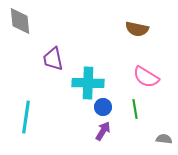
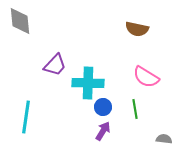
purple trapezoid: moved 2 px right, 6 px down; rotated 125 degrees counterclockwise
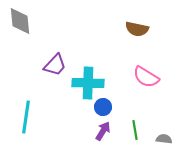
green line: moved 21 px down
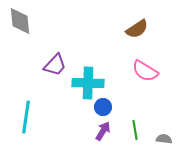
brown semicircle: rotated 45 degrees counterclockwise
pink semicircle: moved 1 px left, 6 px up
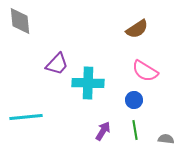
purple trapezoid: moved 2 px right, 1 px up
blue circle: moved 31 px right, 7 px up
cyan line: rotated 76 degrees clockwise
gray semicircle: moved 2 px right
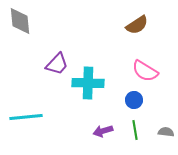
brown semicircle: moved 4 px up
purple arrow: rotated 138 degrees counterclockwise
gray semicircle: moved 7 px up
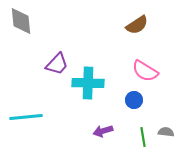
gray diamond: moved 1 px right
green line: moved 8 px right, 7 px down
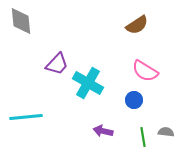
cyan cross: rotated 28 degrees clockwise
purple arrow: rotated 30 degrees clockwise
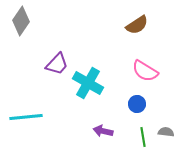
gray diamond: rotated 40 degrees clockwise
blue circle: moved 3 px right, 4 px down
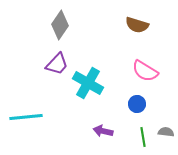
gray diamond: moved 39 px right, 4 px down
brown semicircle: rotated 50 degrees clockwise
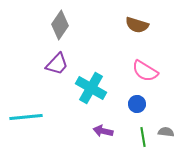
cyan cross: moved 3 px right, 5 px down
